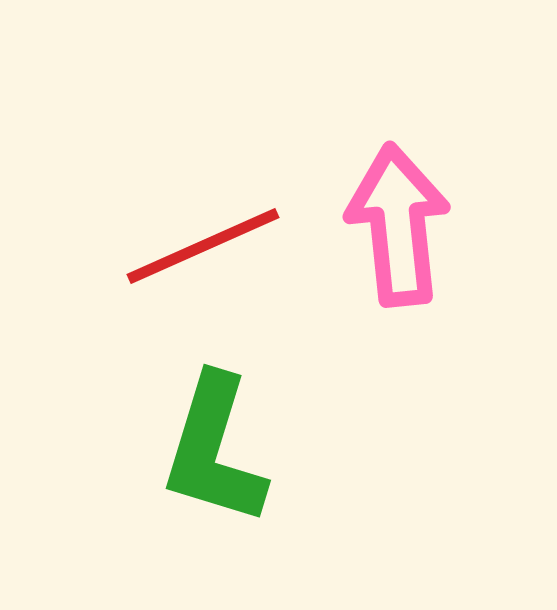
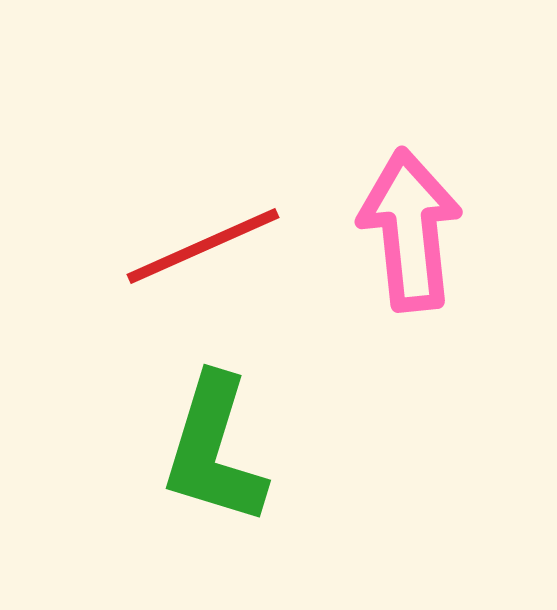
pink arrow: moved 12 px right, 5 px down
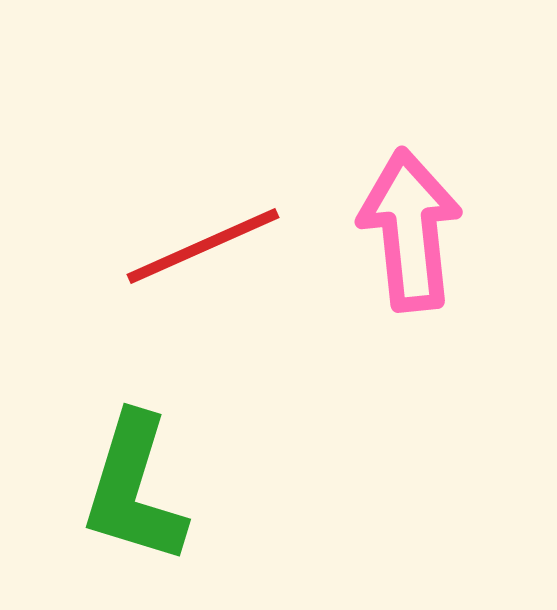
green L-shape: moved 80 px left, 39 px down
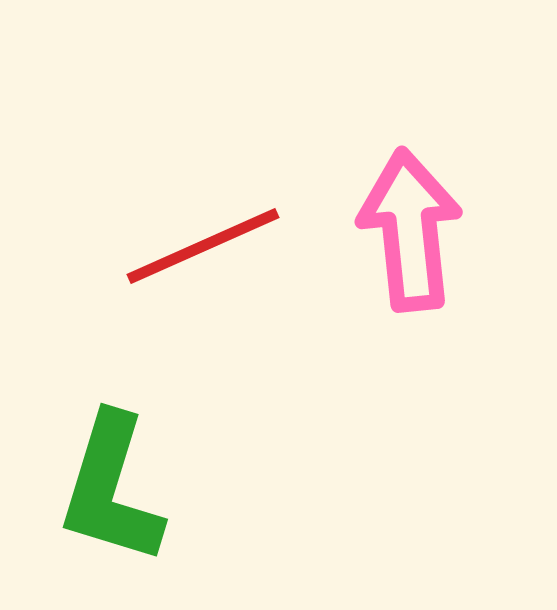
green L-shape: moved 23 px left
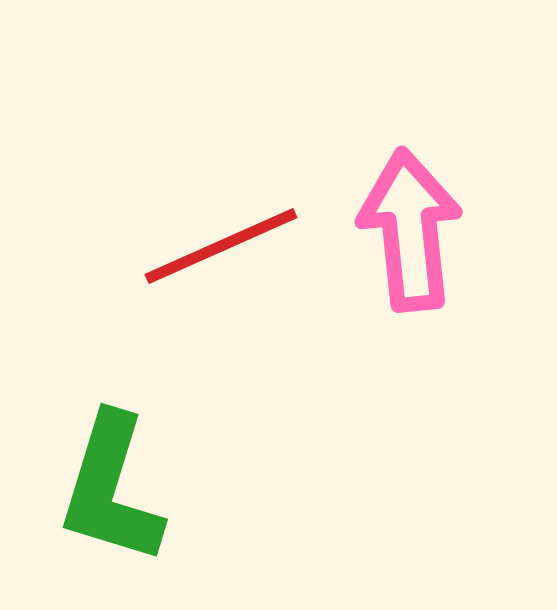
red line: moved 18 px right
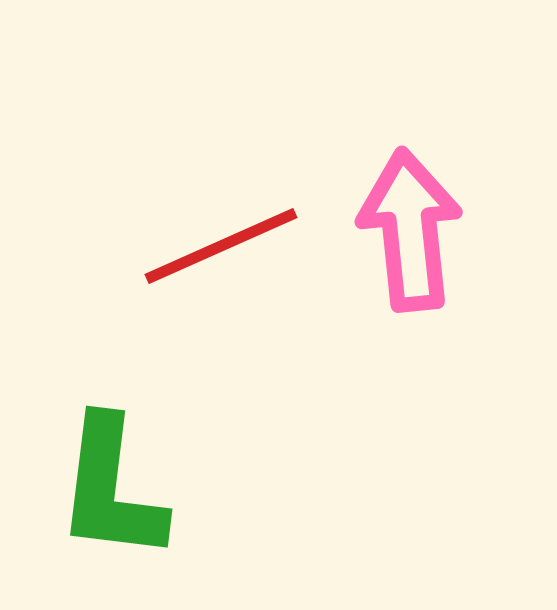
green L-shape: rotated 10 degrees counterclockwise
